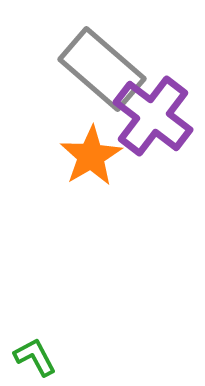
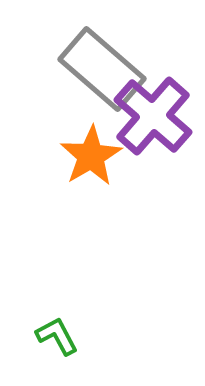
purple cross: rotated 4 degrees clockwise
green L-shape: moved 22 px right, 21 px up
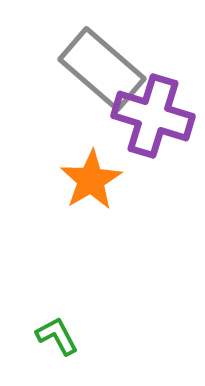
purple cross: rotated 24 degrees counterclockwise
orange star: moved 24 px down
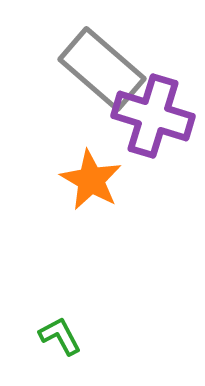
orange star: rotated 12 degrees counterclockwise
green L-shape: moved 3 px right
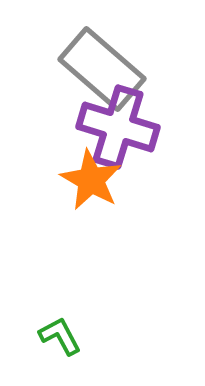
purple cross: moved 35 px left, 11 px down
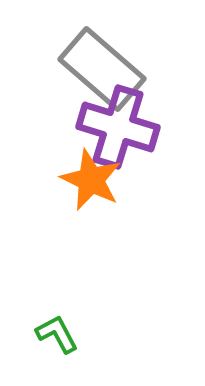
orange star: rotated 4 degrees counterclockwise
green L-shape: moved 3 px left, 2 px up
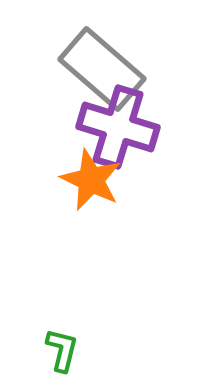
green L-shape: moved 5 px right, 16 px down; rotated 42 degrees clockwise
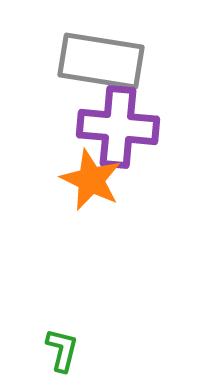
gray rectangle: moved 1 px left, 8 px up; rotated 32 degrees counterclockwise
purple cross: rotated 12 degrees counterclockwise
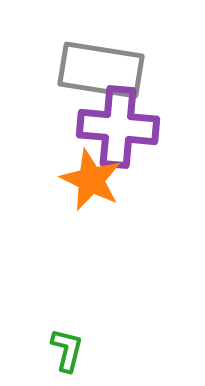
gray rectangle: moved 9 px down
green L-shape: moved 5 px right
